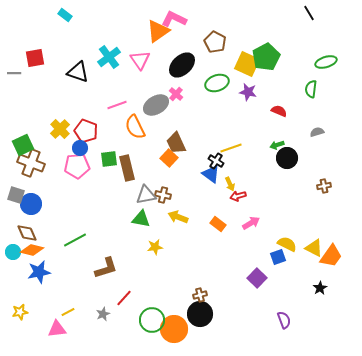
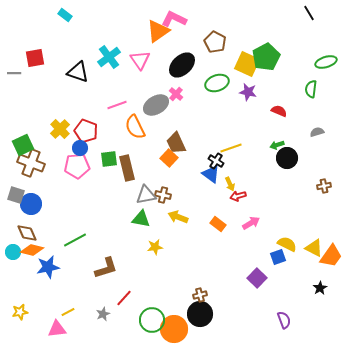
blue star at (39, 272): moved 9 px right, 5 px up
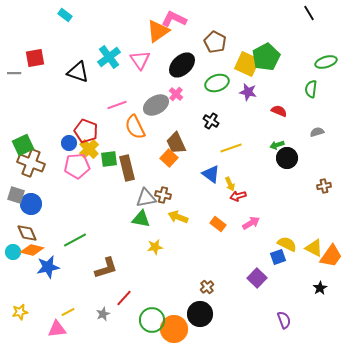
yellow cross at (60, 129): moved 29 px right, 20 px down
blue circle at (80, 148): moved 11 px left, 5 px up
black cross at (216, 161): moved 5 px left, 40 px up
gray triangle at (146, 195): moved 3 px down
brown cross at (200, 295): moved 7 px right, 8 px up; rotated 24 degrees counterclockwise
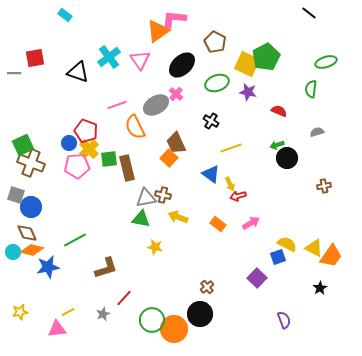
black line at (309, 13): rotated 21 degrees counterclockwise
pink L-shape at (174, 19): rotated 20 degrees counterclockwise
blue circle at (31, 204): moved 3 px down
yellow star at (155, 247): rotated 21 degrees clockwise
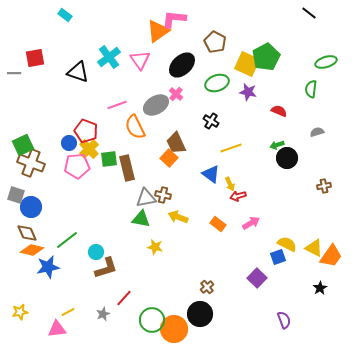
green line at (75, 240): moved 8 px left; rotated 10 degrees counterclockwise
cyan circle at (13, 252): moved 83 px right
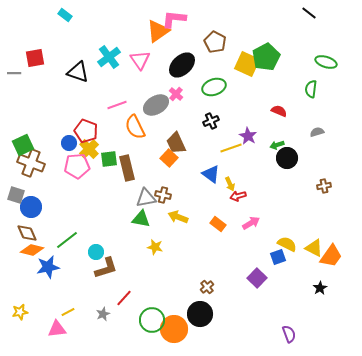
green ellipse at (326, 62): rotated 35 degrees clockwise
green ellipse at (217, 83): moved 3 px left, 4 px down
purple star at (248, 92): moved 44 px down; rotated 18 degrees clockwise
black cross at (211, 121): rotated 35 degrees clockwise
purple semicircle at (284, 320): moved 5 px right, 14 px down
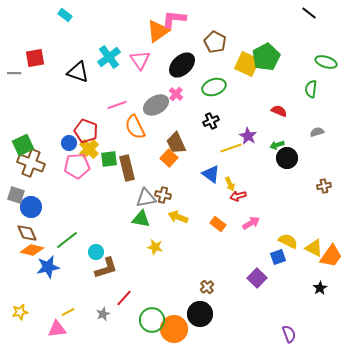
yellow semicircle at (287, 244): moved 1 px right, 3 px up
